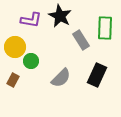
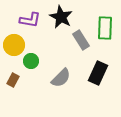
black star: moved 1 px right, 1 px down
purple L-shape: moved 1 px left
yellow circle: moved 1 px left, 2 px up
black rectangle: moved 1 px right, 2 px up
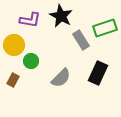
black star: moved 1 px up
green rectangle: rotated 70 degrees clockwise
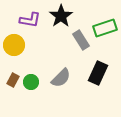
black star: rotated 10 degrees clockwise
green circle: moved 21 px down
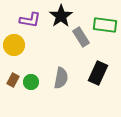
green rectangle: moved 3 px up; rotated 25 degrees clockwise
gray rectangle: moved 3 px up
gray semicircle: rotated 35 degrees counterclockwise
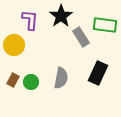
purple L-shape: rotated 95 degrees counterclockwise
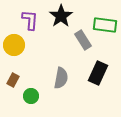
gray rectangle: moved 2 px right, 3 px down
green circle: moved 14 px down
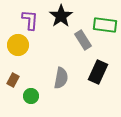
yellow circle: moved 4 px right
black rectangle: moved 1 px up
